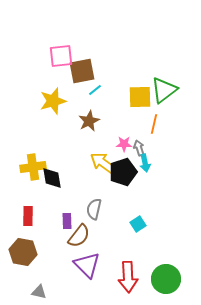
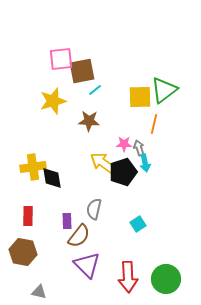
pink square: moved 3 px down
brown star: rotated 30 degrees clockwise
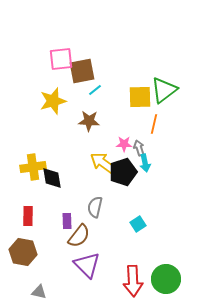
gray semicircle: moved 1 px right, 2 px up
red arrow: moved 5 px right, 4 px down
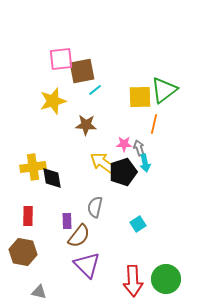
brown star: moved 3 px left, 4 px down
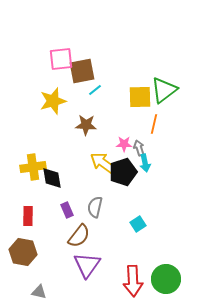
purple rectangle: moved 11 px up; rotated 21 degrees counterclockwise
purple triangle: rotated 20 degrees clockwise
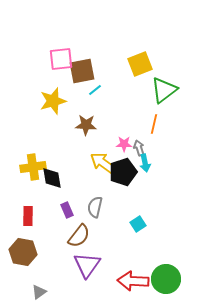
yellow square: moved 33 px up; rotated 20 degrees counterclockwise
red arrow: rotated 96 degrees clockwise
gray triangle: rotated 49 degrees counterclockwise
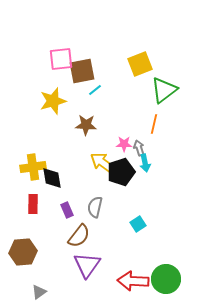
black pentagon: moved 2 px left
red rectangle: moved 5 px right, 12 px up
brown hexagon: rotated 16 degrees counterclockwise
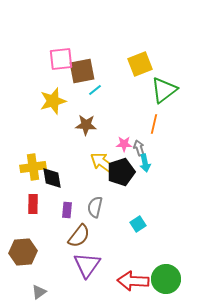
purple rectangle: rotated 28 degrees clockwise
